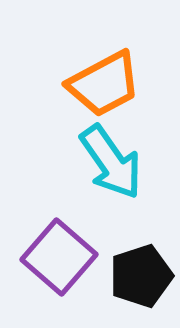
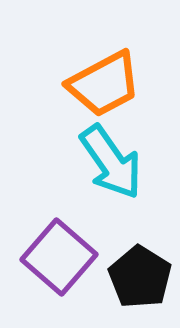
black pentagon: moved 1 px left, 1 px down; rotated 22 degrees counterclockwise
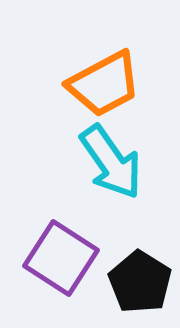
purple square: moved 2 px right, 1 px down; rotated 8 degrees counterclockwise
black pentagon: moved 5 px down
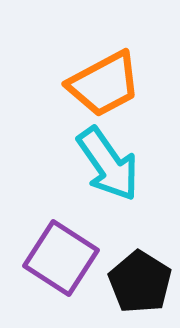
cyan arrow: moved 3 px left, 2 px down
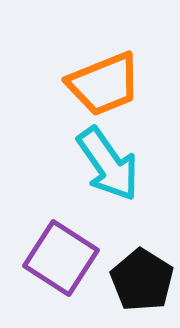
orange trapezoid: rotated 6 degrees clockwise
black pentagon: moved 2 px right, 2 px up
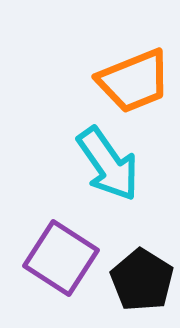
orange trapezoid: moved 30 px right, 3 px up
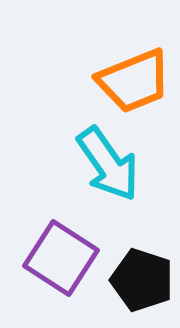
black pentagon: rotated 14 degrees counterclockwise
